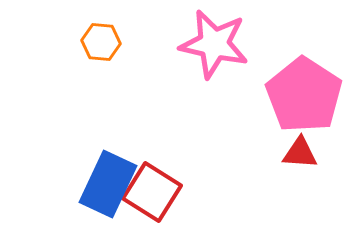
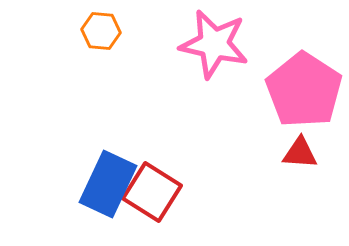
orange hexagon: moved 11 px up
pink pentagon: moved 5 px up
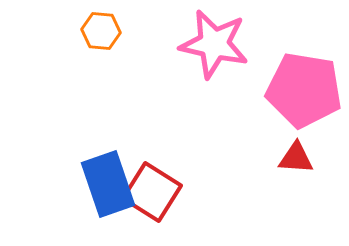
pink pentagon: rotated 24 degrees counterclockwise
red triangle: moved 4 px left, 5 px down
blue rectangle: rotated 44 degrees counterclockwise
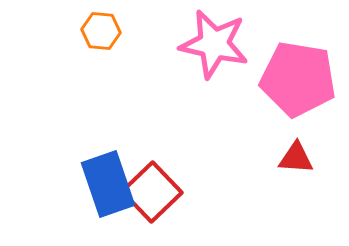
pink pentagon: moved 6 px left, 11 px up
red square: rotated 14 degrees clockwise
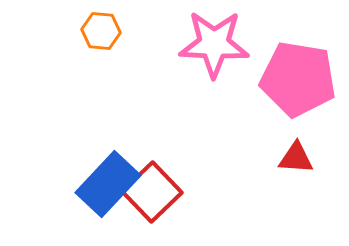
pink star: rotated 10 degrees counterclockwise
blue rectangle: rotated 62 degrees clockwise
